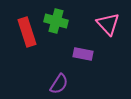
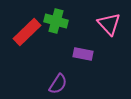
pink triangle: moved 1 px right
red rectangle: rotated 64 degrees clockwise
purple semicircle: moved 1 px left
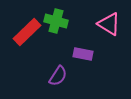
pink triangle: rotated 15 degrees counterclockwise
purple semicircle: moved 8 px up
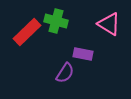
purple semicircle: moved 7 px right, 3 px up
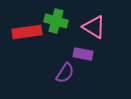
pink triangle: moved 15 px left, 3 px down
red rectangle: rotated 36 degrees clockwise
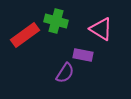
pink triangle: moved 7 px right, 2 px down
red rectangle: moved 2 px left, 3 px down; rotated 28 degrees counterclockwise
purple rectangle: moved 1 px down
